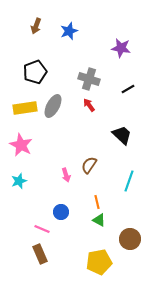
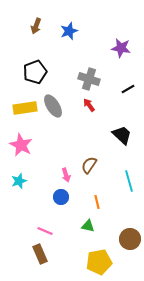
gray ellipse: rotated 60 degrees counterclockwise
cyan line: rotated 35 degrees counterclockwise
blue circle: moved 15 px up
green triangle: moved 11 px left, 6 px down; rotated 16 degrees counterclockwise
pink line: moved 3 px right, 2 px down
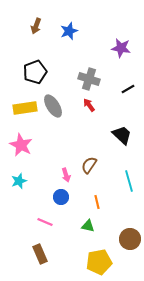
pink line: moved 9 px up
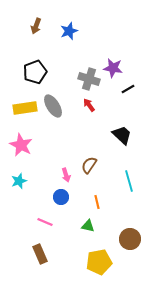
purple star: moved 8 px left, 20 px down
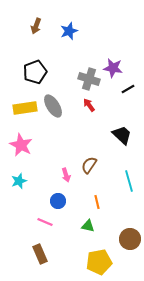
blue circle: moved 3 px left, 4 px down
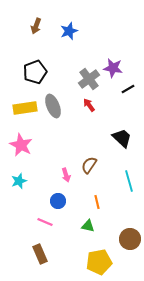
gray cross: rotated 35 degrees clockwise
gray ellipse: rotated 10 degrees clockwise
black trapezoid: moved 3 px down
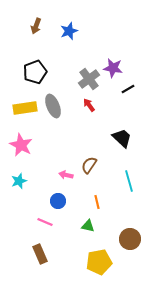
pink arrow: rotated 120 degrees clockwise
